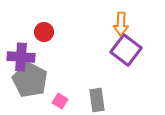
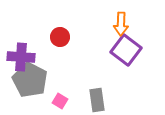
red circle: moved 16 px right, 5 px down
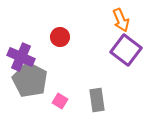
orange arrow: moved 4 px up; rotated 25 degrees counterclockwise
purple cross: rotated 20 degrees clockwise
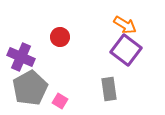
orange arrow: moved 4 px right, 5 px down; rotated 35 degrees counterclockwise
gray pentagon: moved 8 px down; rotated 16 degrees clockwise
gray rectangle: moved 12 px right, 11 px up
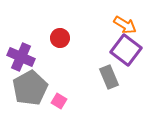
red circle: moved 1 px down
gray rectangle: moved 12 px up; rotated 15 degrees counterclockwise
pink square: moved 1 px left
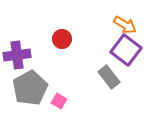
red circle: moved 2 px right, 1 px down
purple cross: moved 4 px left, 2 px up; rotated 32 degrees counterclockwise
gray rectangle: rotated 15 degrees counterclockwise
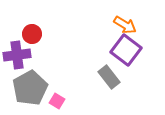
red circle: moved 30 px left, 5 px up
pink square: moved 2 px left
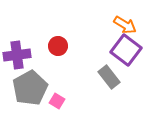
red circle: moved 26 px right, 12 px down
